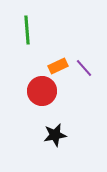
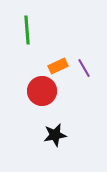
purple line: rotated 12 degrees clockwise
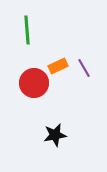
red circle: moved 8 px left, 8 px up
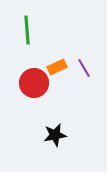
orange rectangle: moved 1 px left, 1 px down
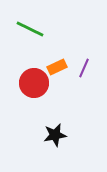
green line: moved 3 px right, 1 px up; rotated 60 degrees counterclockwise
purple line: rotated 54 degrees clockwise
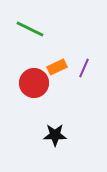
black star: rotated 10 degrees clockwise
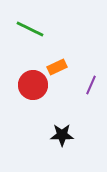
purple line: moved 7 px right, 17 px down
red circle: moved 1 px left, 2 px down
black star: moved 7 px right
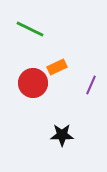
red circle: moved 2 px up
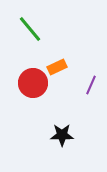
green line: rotated 24 degrees clockwise
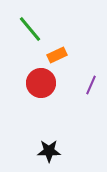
orange rectangle: moved 12 px up
red circle: moved 8 px right
black star: moved 13 px left, 16 px down
